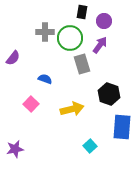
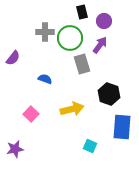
black rectangle: rotated 24 degrees counterclockwise
pink square: moved 10 px down
cyan square: rotated 24 degrees counterclockwise
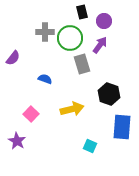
purple star: moved 2 px right, 8 px up; rotated 30 degrees counterclockwise
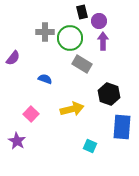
purple circle: moved 5 px left
purple arrow: moved 3 px right, 4 px up; rotated 36 degrees counterclockwise
gray rectangle: rotated 42 degrees counterclockwise
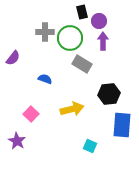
black hexagon: rotated 25 degrees counterclockwise
blue rectangle: moved 2 px up
